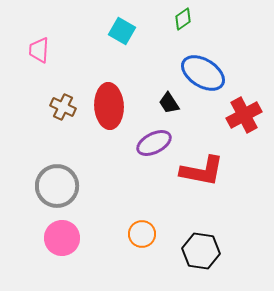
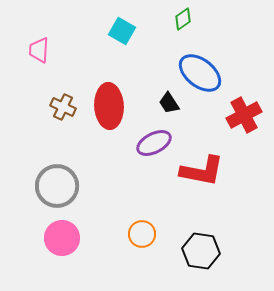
blue ellipse: moved 3 px left; rotated 6 degrees clockwise
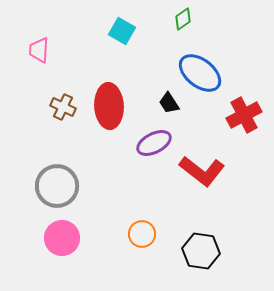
red L-shape: rotated 27 degrees clockwise
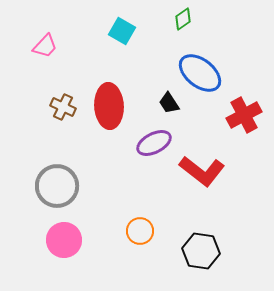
pink trapezoid: moved 6 px right, 4 px up; rotated 140 degrees counterclockwise
orange circle: moved 2 px left, 3 px up
pink circle: moved 2 px right, 2 px down
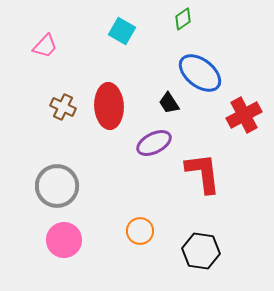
red L-shape: moved 1 px right, 2 px down; rotated 135 degrees counterclockwise
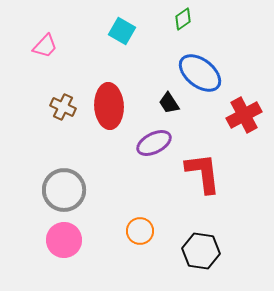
gray circle: moved 7 px right, 4 px down
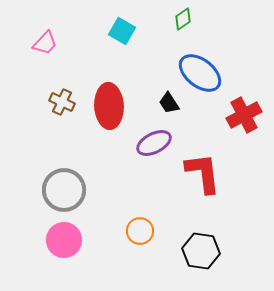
pink trapezoid: moved 3 px up
brown cross: moved 1 px left, 5 px up
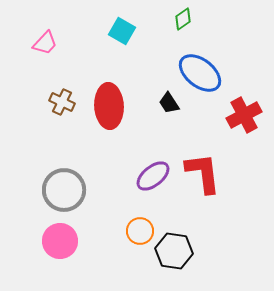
purple ellipse: moved 1 px left, 33 px down; rotated 12 degrees counterclockwise
pink circle: moved 4 px left, 1 px down
black hexagon: moved 27 px left
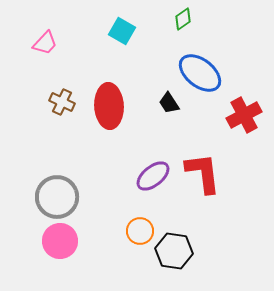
gray circle: moved 7 px left, 7 px down
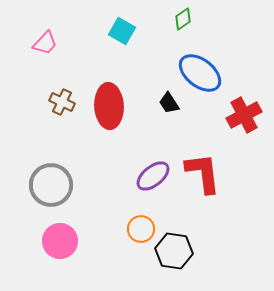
gray circle: moved 6 px left, 12 px up
orange circle: moved 1 px right, 2 px up
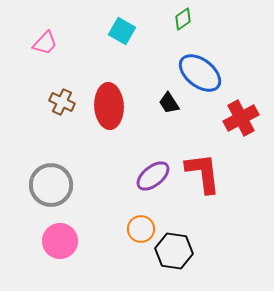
red cross: moved 3 px left, 3 px down
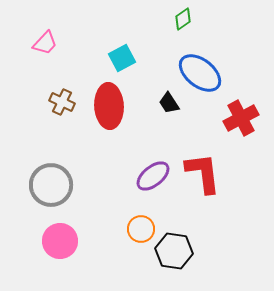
cyan square: moved 27 px down; rotated 32 degrees clockwise
